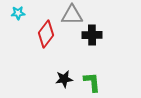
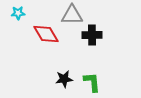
red diamond: rotated 68 degrees counterclockwise
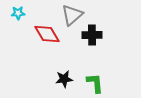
gray triangle: rotated 40 degrees counterclockwise
red diamond: moved 1 px right
green L-shape: moved 3 px right, 1 px down
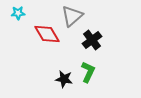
gray triangle: moved 1 px down
black cross: moved 5 px down; rotated 36 degrees counterclockwise
black star: rotated 18 degrees clockwise
green L-shape: moved 7 px left, 11 px up; rotated 30 degrees clockwise
